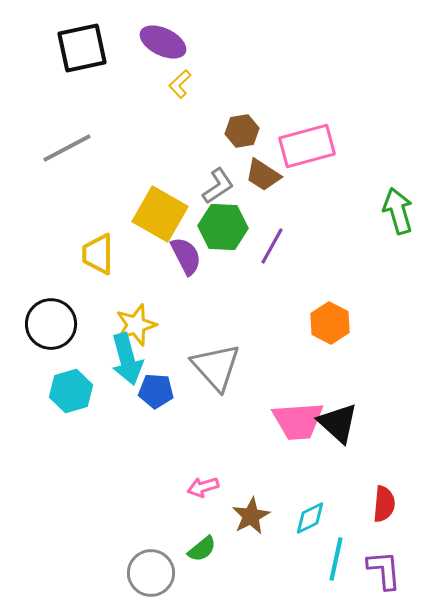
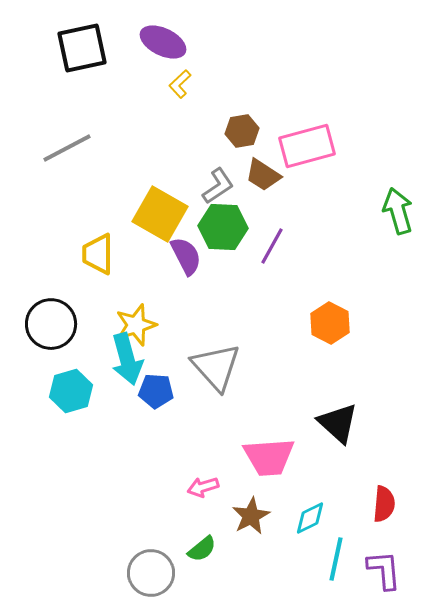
pink trapezoid: moved 29 px left, 36 px down
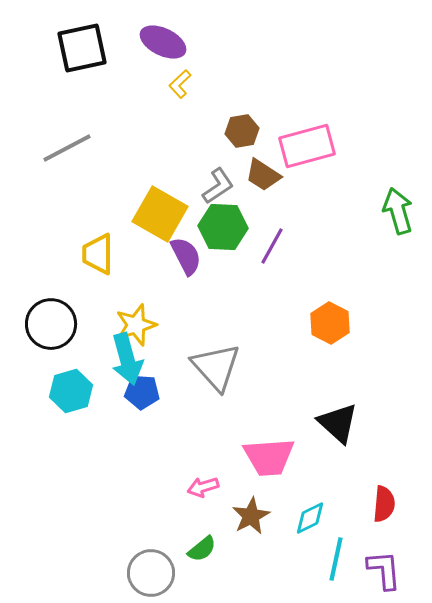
blue pentagon: moved 14 px left, 1 px down
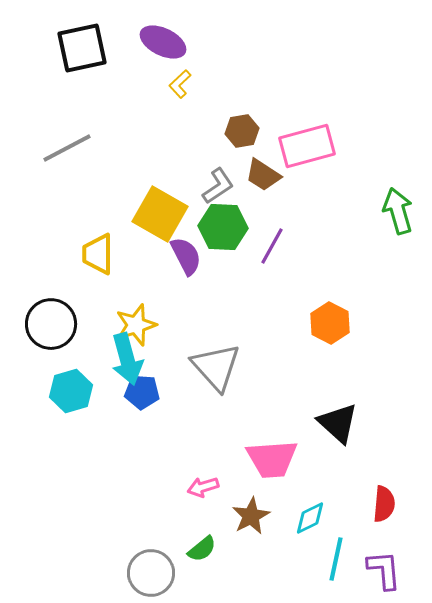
pink trapezoid: moved 3 px right, 2 px down
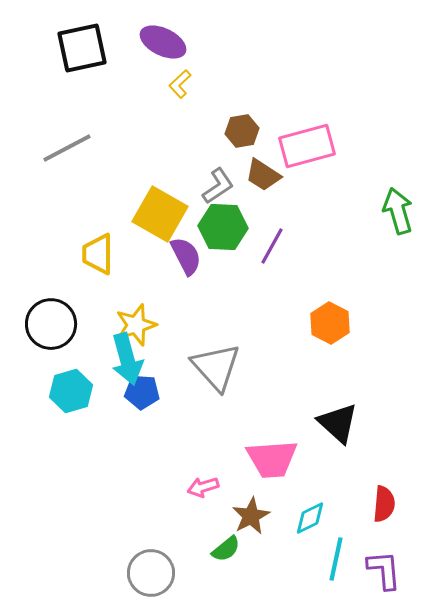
green semicircle: moved 24 px right
